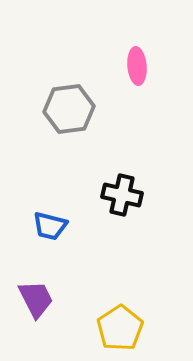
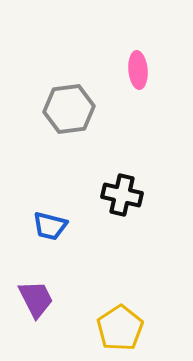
pink ellipse: moved 1 px right, 4 px down
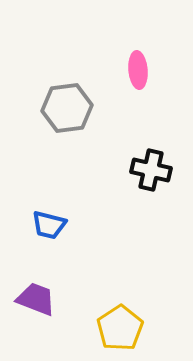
gray hexagon: moved 2 px left, 1 px up
black cross: moved 29 px right, 25 px up
blue trapezoid: moved 1 px left, 1 px up
purple trapezoid: rotated 42 degrees counterclockwise
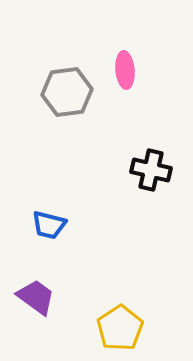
pink ellipse: moved 13 px left
gray hexagon: moved 16 px up
purple trapezoid: moved 2 px up; rotated 15 degrees clockwise
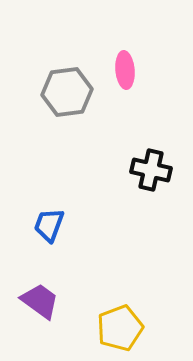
blue trapezoid: rotated 96 degrees clockwise
purple trapezoid: moved 4 px right, 4 px down
yellow pentagon: rotated 12 degrees clockwise
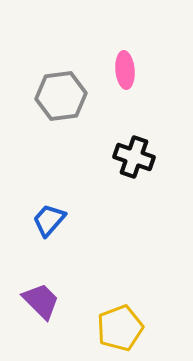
gray hexagon: moved 6 px left, 4 px down
black cross: moved 17 px left, 13 px up; rotated 6 degrees clockwise
blue trapezoid: moved 5 px up; rotated 21 degrees clockwise
purple trapezoid: moved 1 px right; rotated 9 degrees clockwise
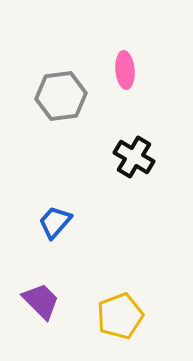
black cross: rotated 12 degrees clockwise
blue trapezoid: moved 6 px right, 2 px down
yellow pentagon: moved 12 px up
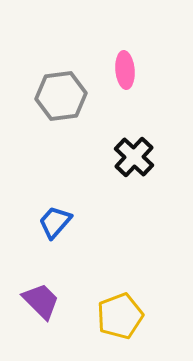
black cross: rotated 12 degrees clockwise
